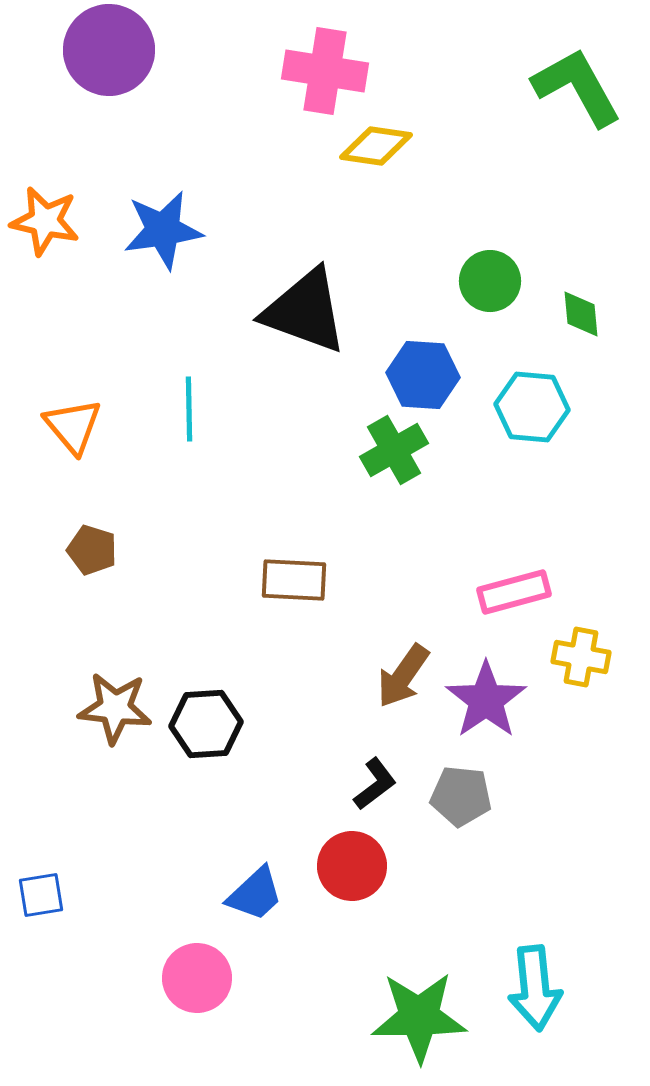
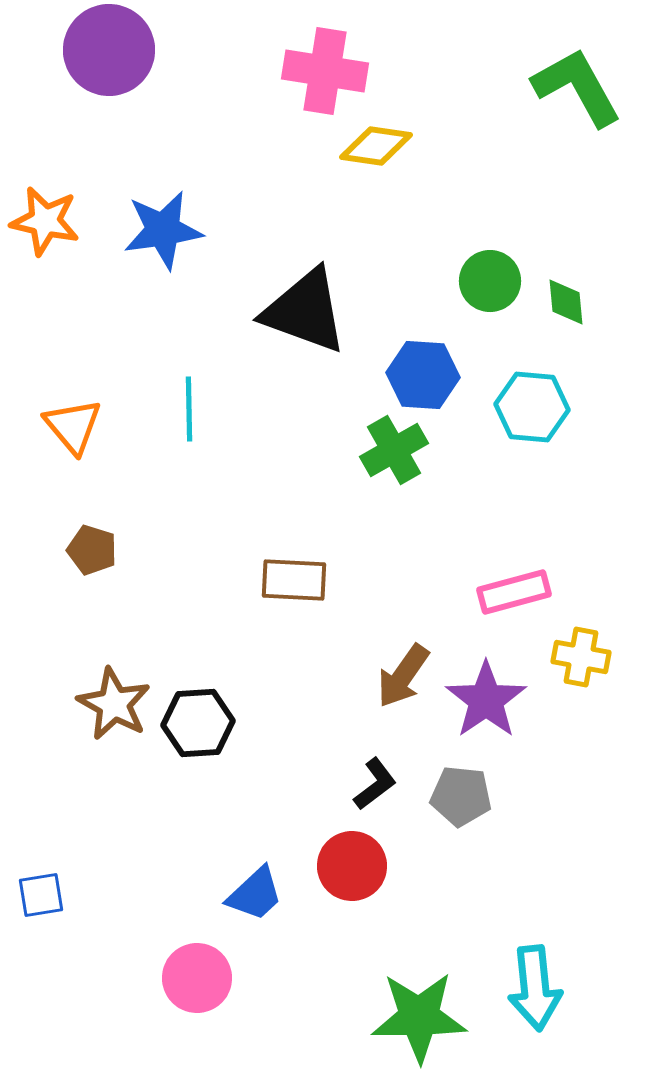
green diamond: moved 15 px left, 12 px up
brown star: moved 1 px left, 4 px up; rotated 22 degrees clockwise
black hexagon: moved 8 px left, 1 px up
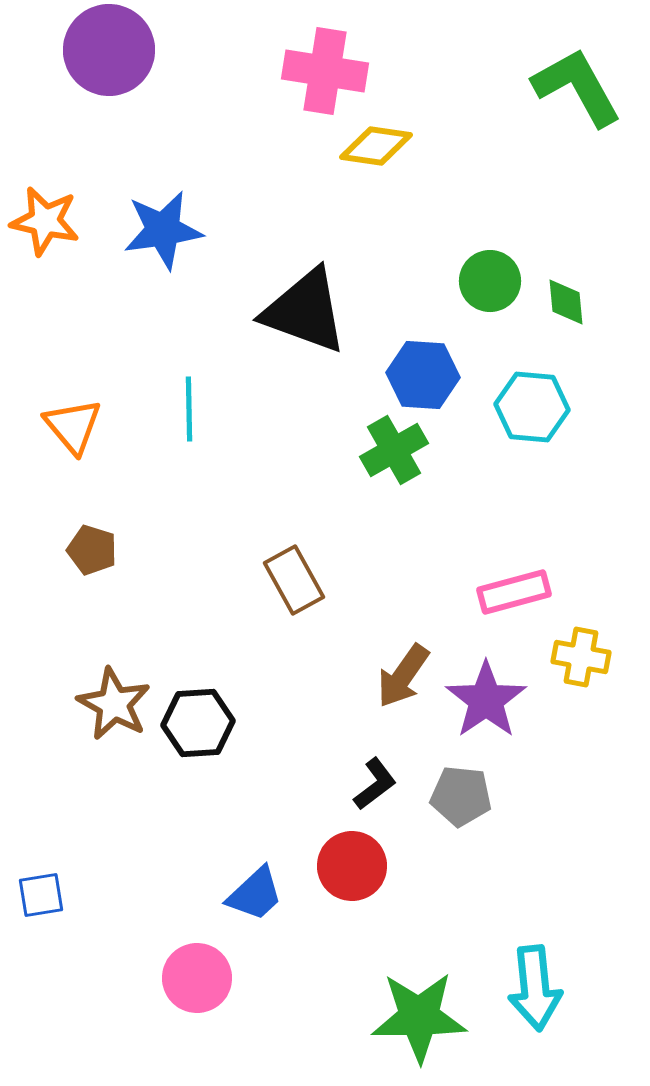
brown rectangle: rotated 58 degrees clockwise
